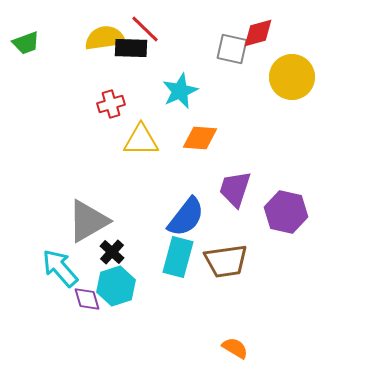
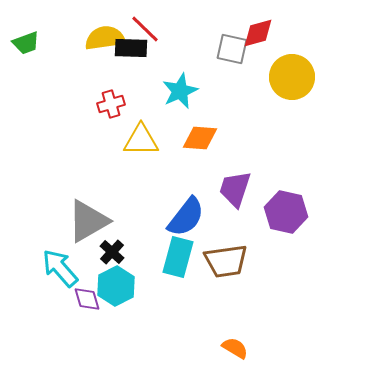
cyan hexagon: rotated 9 degrees counterclockwise
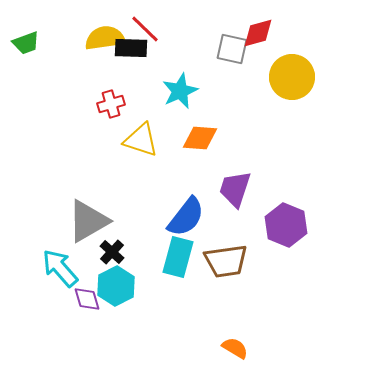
yellow triangle: rotated 18 degrees clockwise
purple hexagon: moved 13 px down; rotated 9 degrees clockwise
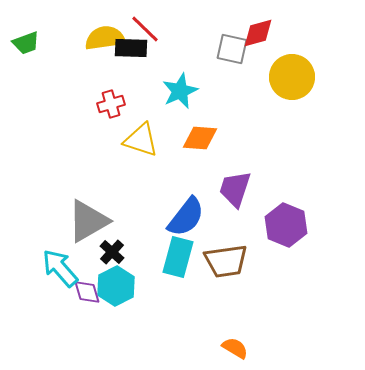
purple diamond: moved 7 px up
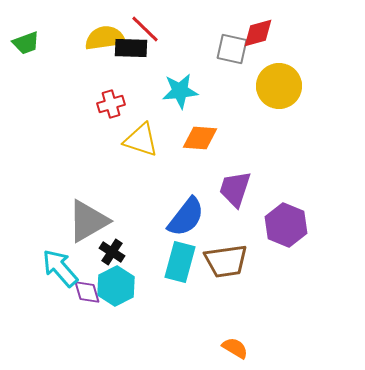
yellow circle: moved 13 px left, 9 px down
cyan star: rotated 18 degrees clockwise
black cross: rotated 10 degrees counterclockwise
cyan rectangle: moved 2 px right, 5 px down
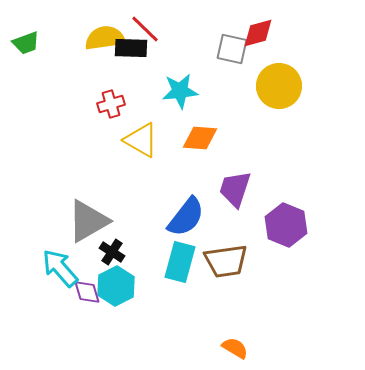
yellow triangle: rotated 12 degrees clockwise
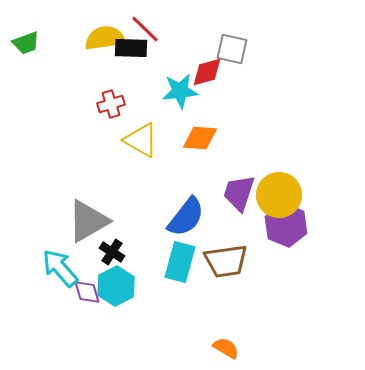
red diamond: moved 51 px left, 39 px down
yellow circle: moved 109 px down
purple trapezoid: moved 4 px right, 4 px down
orange semicircle: moved 9 px left
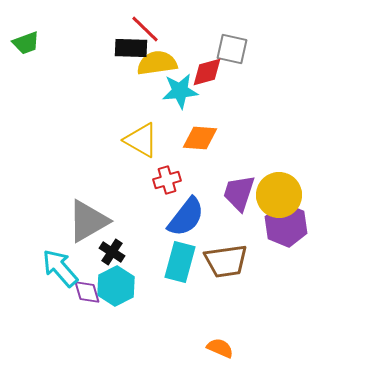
yellow semicircle: moved 52 px right, 25 px down
red cross: moved 56 px right, 76 px down
orange semicircle: moved 6 px left; rotated 8 degrees counterclockwise
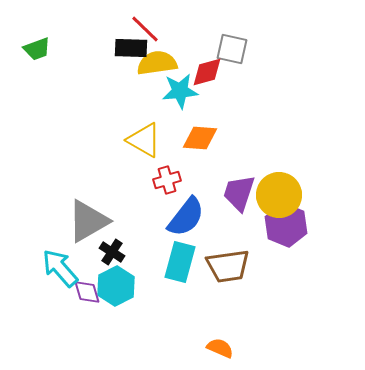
green trapezoid: moved 11 px right, 6 px down
yellow triangle: moved 3 px right
brown trapezoid: moved 2 px right, 5 px down
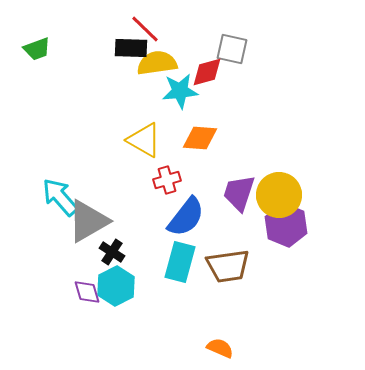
cyan arrow: moved 71 px up
